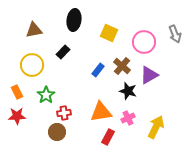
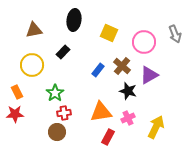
green star: moved 9 px right, 2 px up
red star: moved 2 px left, 2 px up
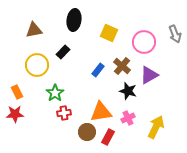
yellow circle: moved 5 px right
brown circle: moved 30 px right
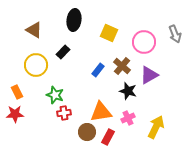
brown triangle: rotated 42 degrees clockwise
yellow circle: moved 1 px left
green star: moved 2 px down; rotated 18 degrees counterclockwise
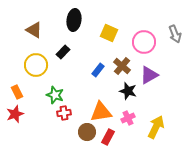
red star: rotated 18 degrees counterclockwise
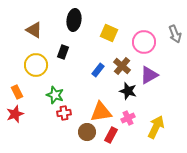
black rectangle: rotated 24 degrees counterclockwise
red rectangle: moved 3 px right, 2 px up
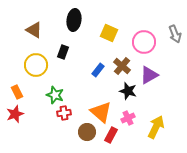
orange triangle: rotated 50 degrees clockwise
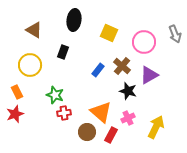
yellow circle: moved 6 px left
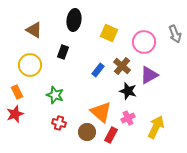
red cross: moved 5 px left, 10 px down; rotated 24 degrees clockwise
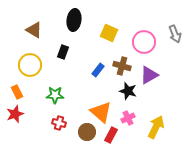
brown cross: rotated 24 degrees counterclockwise
green star: rotated 18 degrees counterclockwise
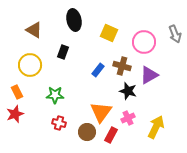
black ellipse: rotated 20 degrees counterclockwise
orange triangle: rotated 25 degrees clockwise
